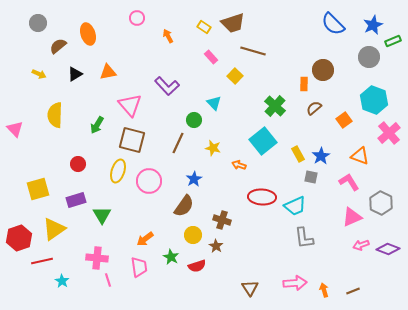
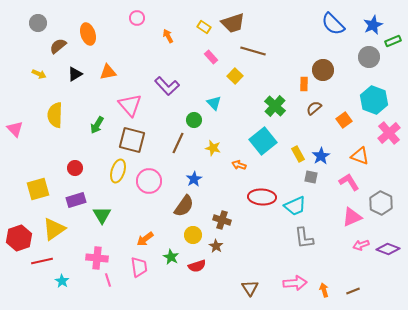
red circle at (78, 164): moved 3 px left, 4 px down
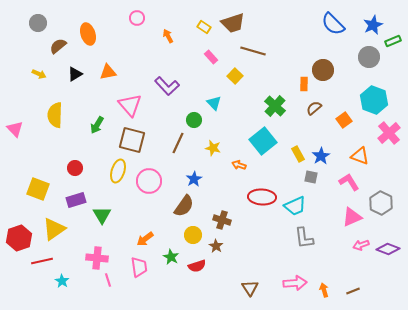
yellow square at (38, 189): rotated 35 degrees clockwise
